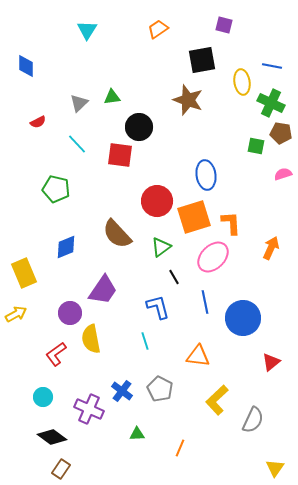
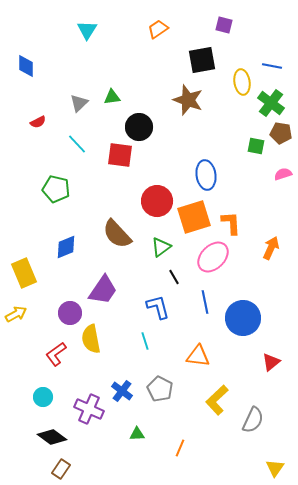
green cross at (271, 103): rotated 12 degrees clockwise
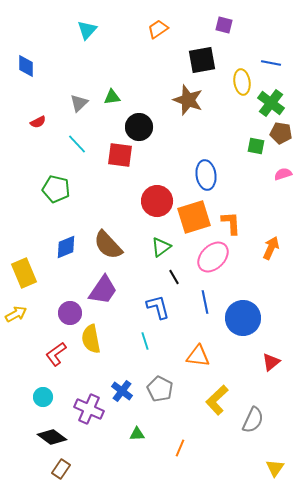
cyan triangle at (87, 30): rotated 10 degrees clockwise
blue line at (272, 66): moved 1 px left, 3 px up
brown semicircle at (117, 234): moved 9 px left, 11 px down
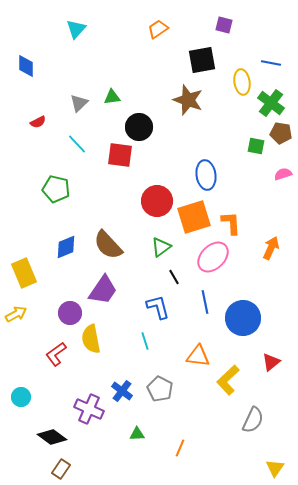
cyan triangle at (87, 30): moved 11 px left, 1 px up
cyan circle at (43, 397): moved 22 px left
yellow L-shape at (217, 400): moved 11 px right, 20 px up
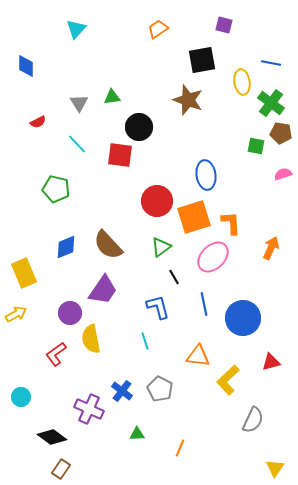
gray triangle at (79, 103): rotated 18 degrees counterclockwise
blue line at (205, 302): moved 1 px left, 2 px down
red triangle at (271, 362): rotated 24 degrees clockwise
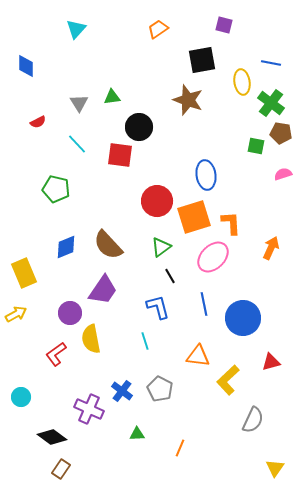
black line at (174, 277): moved 4 px left, 1 px up
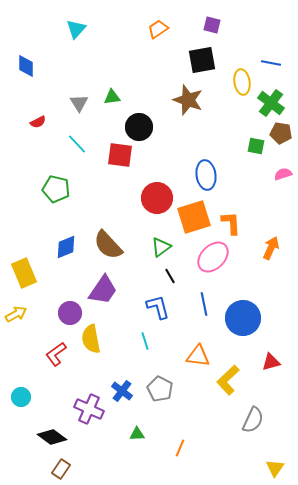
purple square at (224, 25): moved 12 px left
red circle at (157, 201): moved 3 px up
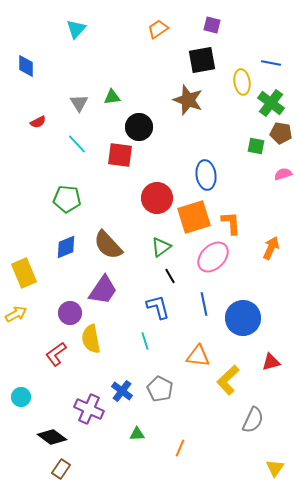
green pentagon at (56, 189): moved 11 px right, 10 px down; rotated 8 degrees counterclockwise
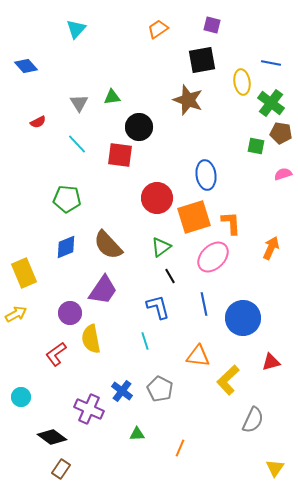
blue diamond at (26, 66): rotated 40 degrees counterclockwise
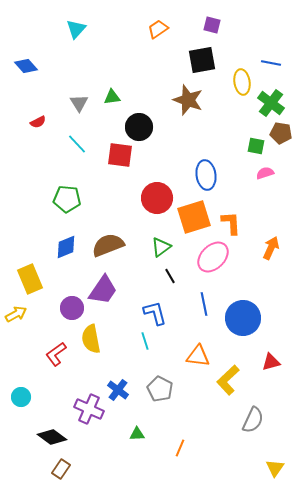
pink semicircle at (283, 174): moved 18 px left, 1 px up
brown semicircle at (108, 245): rotated 112 degrees clockwise
yellow rectangle at (24, 273): moved 6 px right, 6 px down
blue L-shape at (158, 307): moved 3 px left, 6 px down
purple circle at (70, 313): moved 2 px right, 5 px up
blue cross at (122, 391): moved 4 px left, 1 px up
